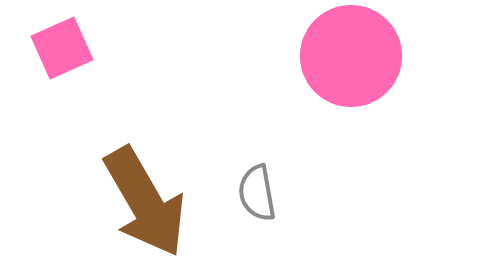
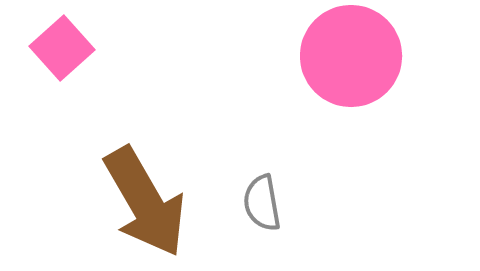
pink square: rotated 18 degrees counterclockwise
gray semicircle: moved 5 px right, 10 px down
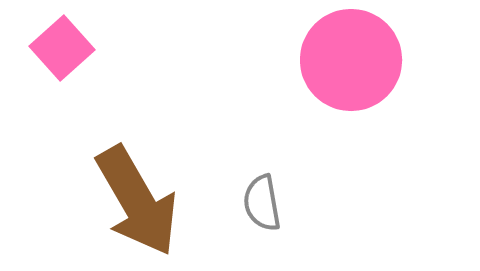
pink circle: moved 4 px down
brown arrow: moved 8 px left, 1 px up
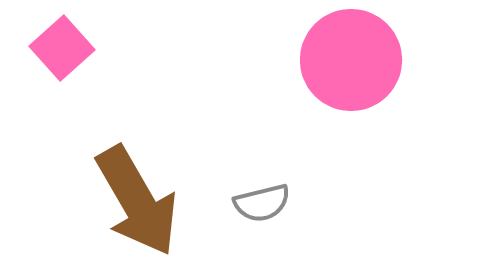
gray semicircle: rotated 94 degrees counterclockwise
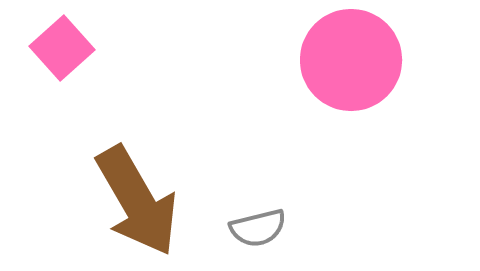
gray semicircle: moved 4 px left, 25 px down
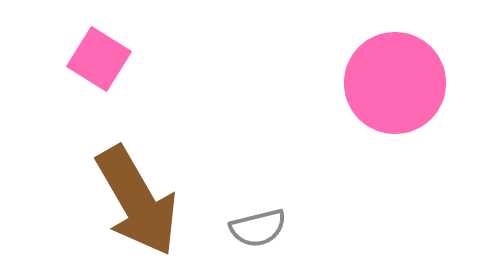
pink square: moved 37 px right, 11 px down; rotated 16 degrees counterclockwise
pink circle: moved 44 px right, 23 px down
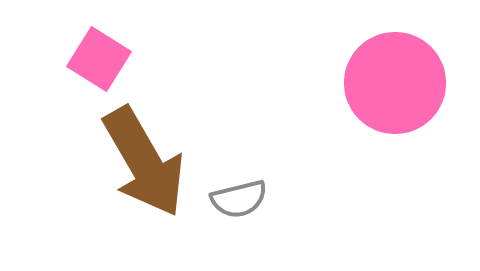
brown arrow: moved 7 px right, 39 px up
gray semicircle: moved 19 px left, 29 px up
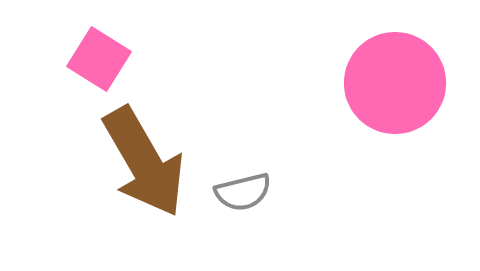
gray semicircle: moved 4 px right, 7 px up
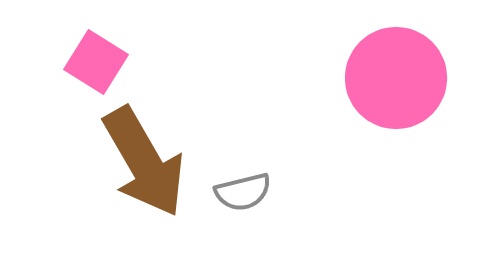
pink square: moved 3 px left, 3 px down
pink circle: moved 1 px right, 5 px up
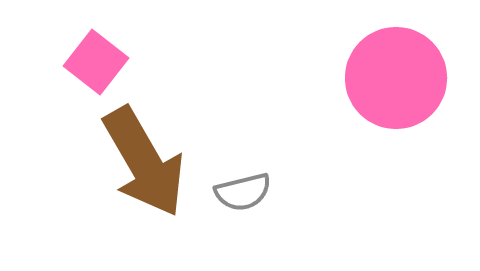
pink square: rotated 6 degrees clockwise
